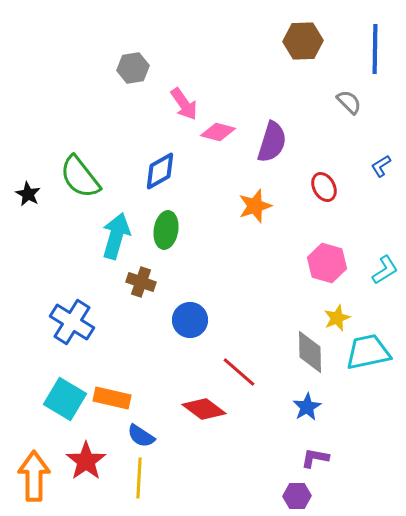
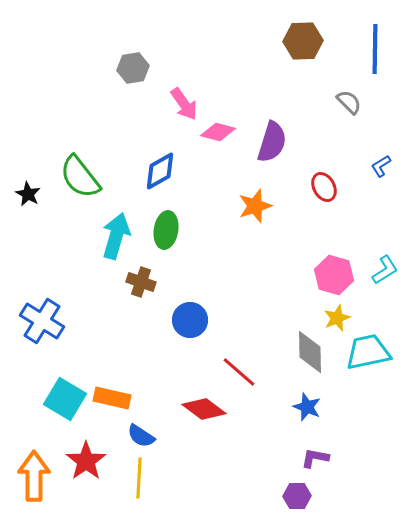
pink hexagon: moved 7 px right, 12 px down
blue cross: moved 30 px left, 1 px up
blue star: rotated 20 degrees counterclockwise
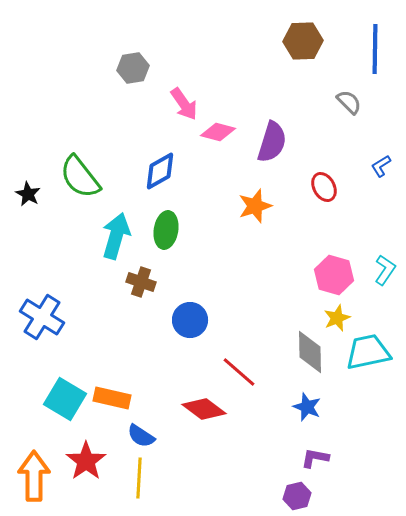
cyan L-shape: rotated 24 degrees counterclockwise
blue cross: moved 4 px up
purple hexagon: rotated 12 degrees counterclockwise
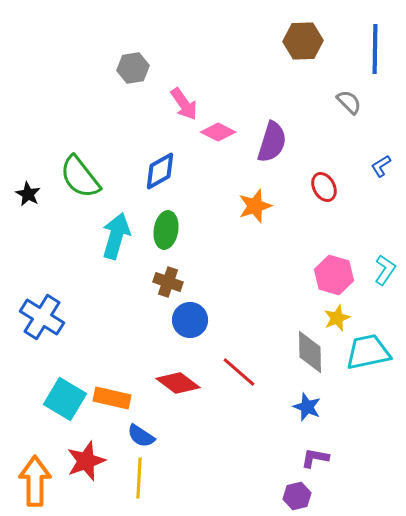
pink diamond: rotated 12 degrees clockwise
brown cross: moved 27 px right
red diamond: moved 26 px left, 26 px up
red star: rotated 15 degrees clockwise
orange arrow: moved 1 px right, 5 px down
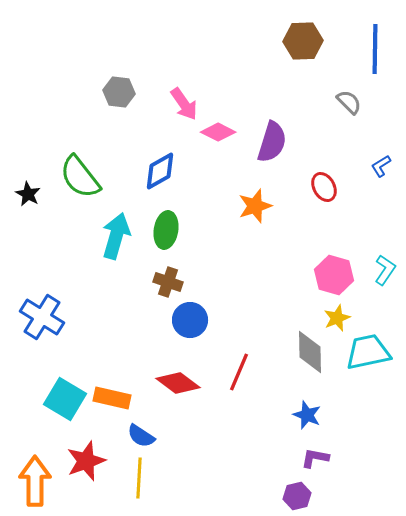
gray hexagon: moved 14 px left, 24 px down; rotated 16 degrees clockwise
red line: rotated 72 degrees clockwise
blue star: moved 8 px down
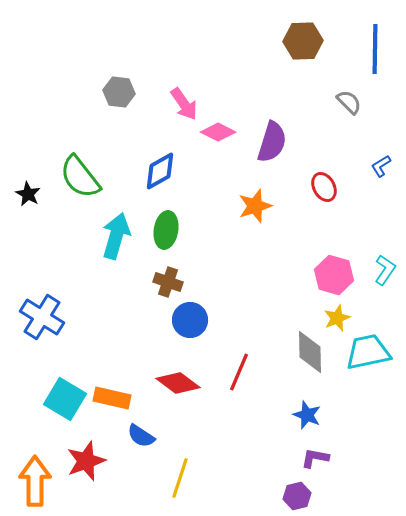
yellow line: moved 41 px right; rotated 15 degrees clockwise
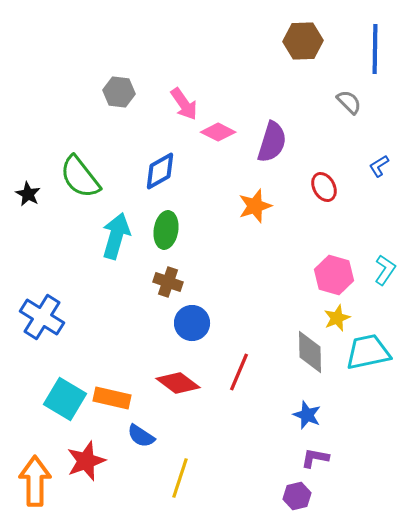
blue L-shape: moved 2 px left
blue circle: moved 2 px right, 3 px down
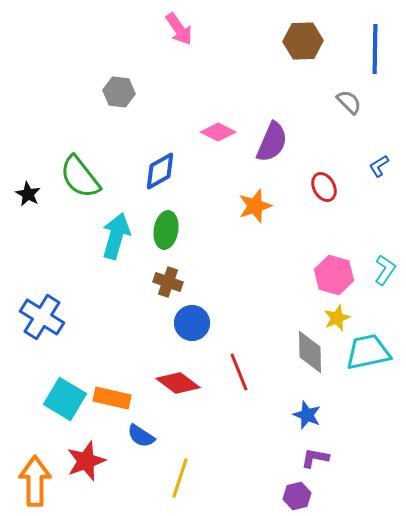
pink arrow: moved 5 px left, 75 px up
purple semicircle: rotated 6 degrees clockwise
red line: rotated 45 degrees counterclockwise
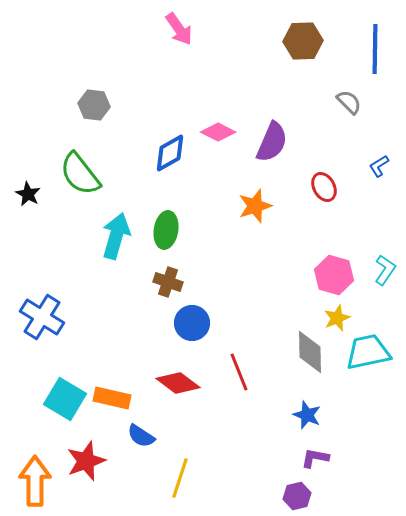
gray hexagon: moved 25 px left, 13 px down
blue diamond: moved 10 px right, 18 px up
green semicircle: moved 3 px up
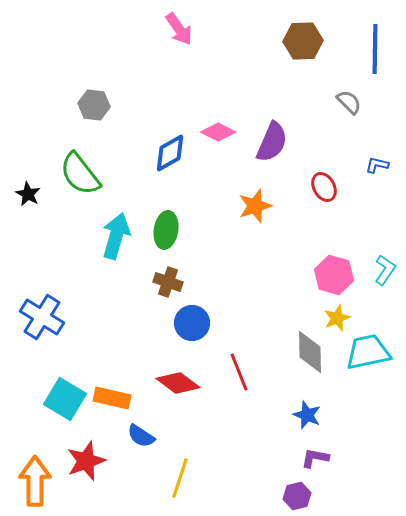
blue L-shape: moved 2 px left, 1 px up; rotated 45 degrees clockwise
